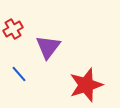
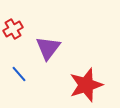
purple triangle: moved 1 px down
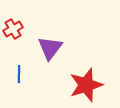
purple triangle: moved 2 px right
blue line: rotated 42 degrees clockwise
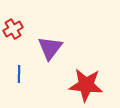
red star: rotated 24 degrees clockwise
